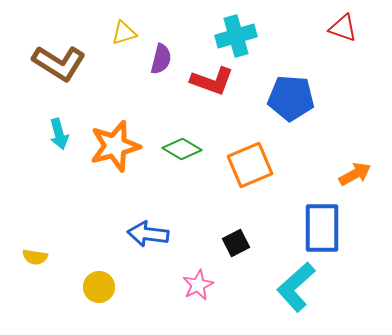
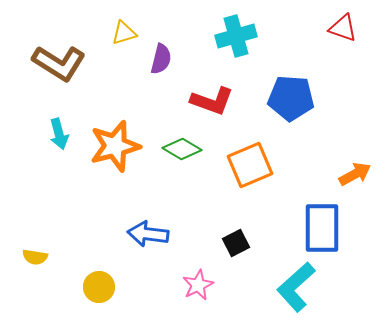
red L-shape: moved 20 px down
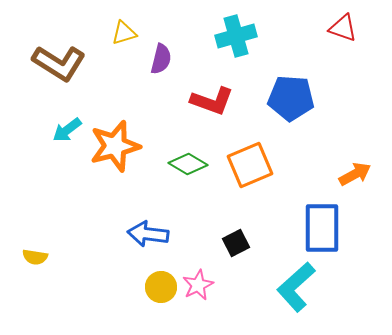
cyan arrow: moved 8 px right, 4 px up; rotated 68 degrees clockwise
green diamond: moved 6 px right, 15 px down
yellow circle: moved 62 px right
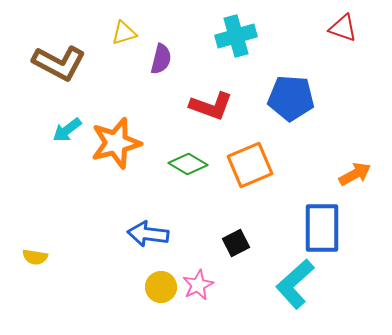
brown L-shape: rotated 4 degrees counterclockwise
red L-shape: moved 1 px left, 5 px down
orange star: moved 1 px right, 3 px up
cyan L-shape: moved 1 px left, 3 px up
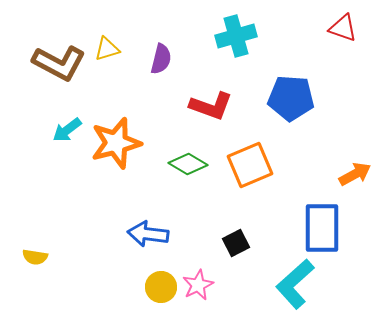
yellow triangle: moved 17 px left, 16 px down
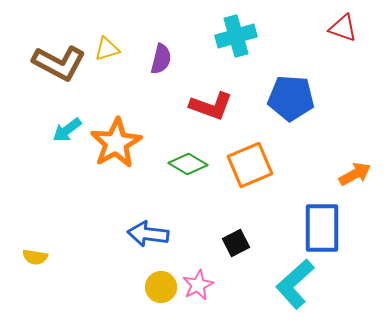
orange star: rotated 15 degrees counterclockwise
